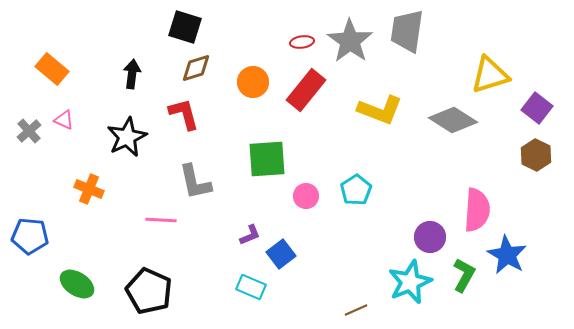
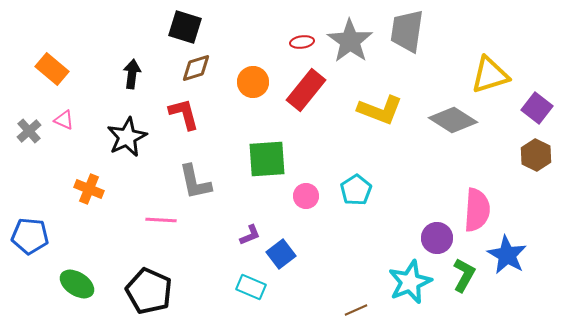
purple circle: moved 7 px right, 1 px down
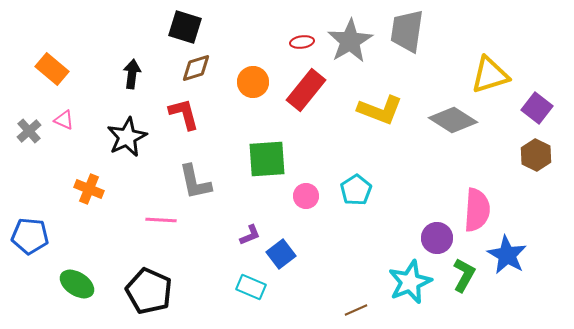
gray star: rotated 6 degrees clockwise
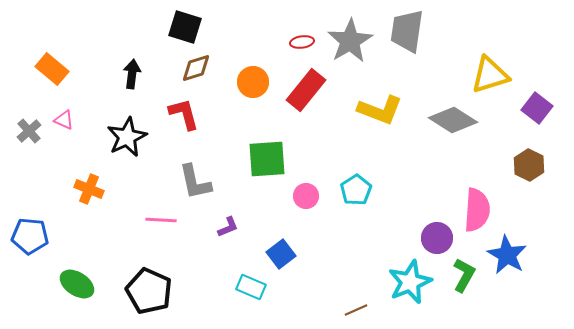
brown hexagon: moved 7 px left, 10 px down
purple L-shape: moved 22 px left, 8 px up
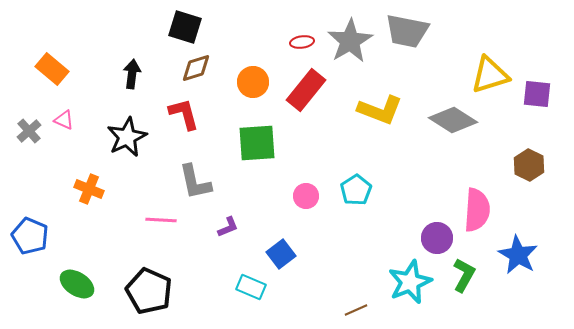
gray trapezoid: rotated 87 degrees counterclockwise
purple square: moved 14 px up; rotated 32 degrees counterclockwise
green square: moved 10 px left, 16 px up
blue pentagon: rotated 18 degrees clockwise
blue star: moved 11 px right
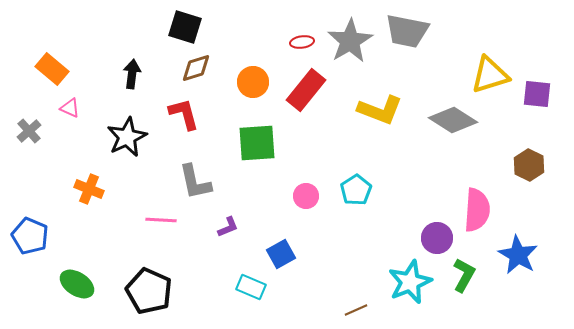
pink triangle: moved 6 px right, 12 px up
blue square: rotated 8 degrees clockwise
